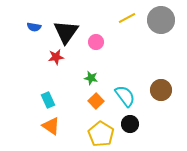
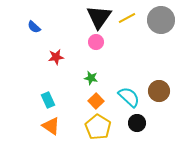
blue semicircle: rotated 32 degrees clockwise
black triangle: moved 33 px right, 15 px up
brown circle: moved 2 px left, 1 px down
cyan semicircle: moved 4 px right, 1 px down; rotated 10 degrees counterclockwise
black circle: moved 7 px right, 1 px up
yellow pentagon: moved 3 px left, 7 px up
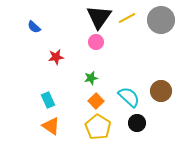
green star: rotated 24 degrees counterclockwise
brown circle: moved 2 px right
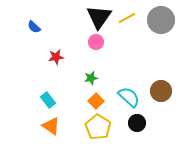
cyan rectangle: rotated 14 degrees counterclockwise
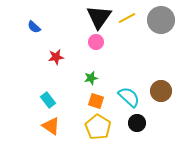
orange square: rotated 28 degrees counterclockwise
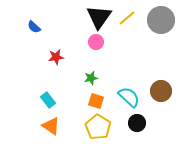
yellow line: rotated 12 degrees counterclockwise
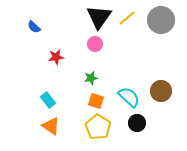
pink circle: moved 1 px left, 2 px down
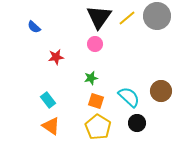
gray circle: moved 4 px left, 4 px up
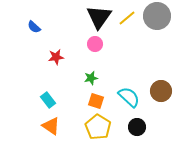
black circle: moved 4 px down
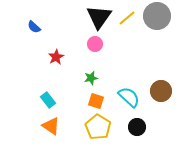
red star: rotated 21 degrees counterclockwise
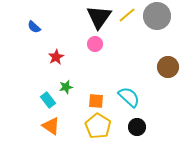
yellow line: moved 3 px up
green star: moved 25 px left, 9 px down
brown circle: moved 7 px right, 24 px up
orange square: rotated 14 degrees counterclockwise
yellow pentagon: moved 1 px up
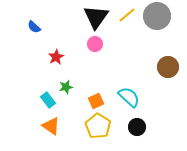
black triangle: moved 3 px left
orange square: rotated 28 degrees counterclockwise
